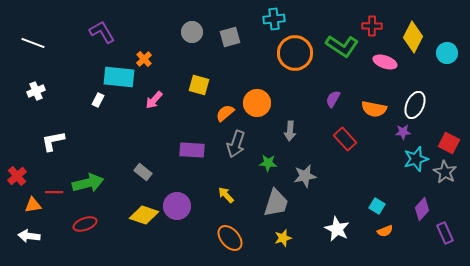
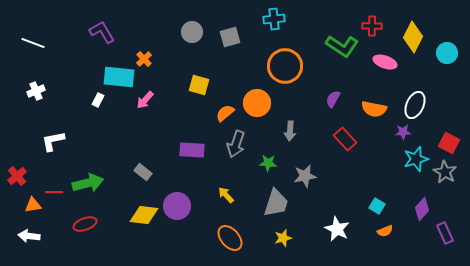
orange circle at (295, 53): moved 10 px left, 13 px down
pink arrow at (154, 100): moved 9 px left
yellow diamond at (144, 215): rotated 12 degrees counterclockwise
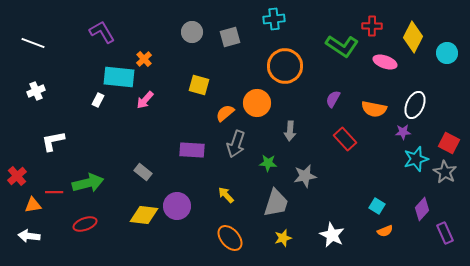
white star at (337, 229): moved 5 px left, 6 px down
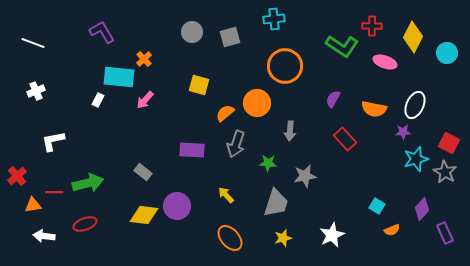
orange semicircle at (385, 231): moved 7 px right, 1 px up
white star at (332, 235): rotated 20 degrees clockwise
white arrow at (29, 236): moved 15 px right
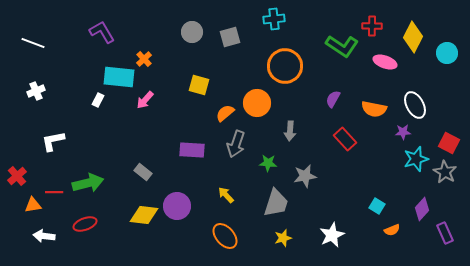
white ellipse at (415, 105): rotated 52 degrees counterclockwise
orange ellipse at (230, 238): moved 5 px left, 2 px up
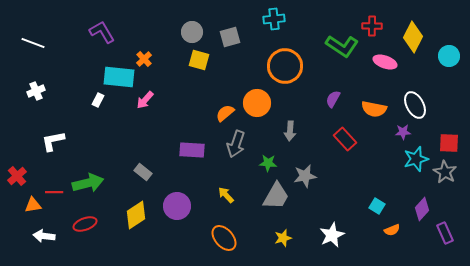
cyan circle at (447, 53): moved 2 px right, 3 px down
yellow square at (199, 85): moved 25 px up
red square at (449, 143): rotated 25 degrees counterclockwise
gray trapezoid at (276, 203): moved 7 px up; rotated 12 degrees clockwise
yellow diamond at (144, 215): moved 8 px left; rotated 40 degrees counterclockwise
orange ellipse at (225, 236): moved 1 px left, 2 px down
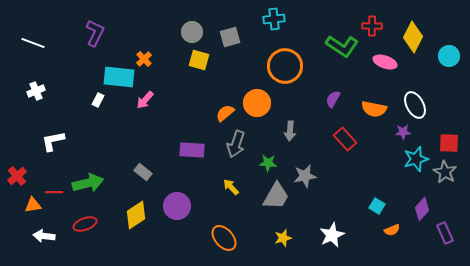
purple L-shape at (102, 32): moved 7 px left, 1 px down; rotated 56 degrees clockwise
yellow arrow at (226, 195): moved 5 px right, 8 px up
